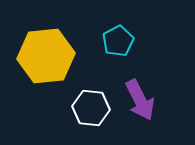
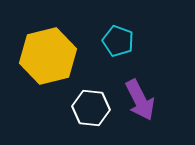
cyan pentagon: rotated 24 degrees counterclockwise
yellow hexagon: moved 2 px right; rotated 8 degrees counterclockwise
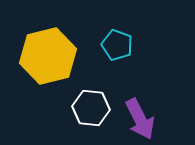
cyan pentagon: moved 1 px left, 4 px down
purple arrow: moved 19 px down
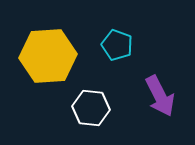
yellow hexagon: rotated 10 degrees clockwise
purple arrow: moved 20 px right, 23 px up
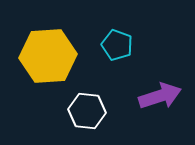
purple arrow: rotated 81 degrees counterclockwise
white hexagon: moved 4 px left, 3 px down
